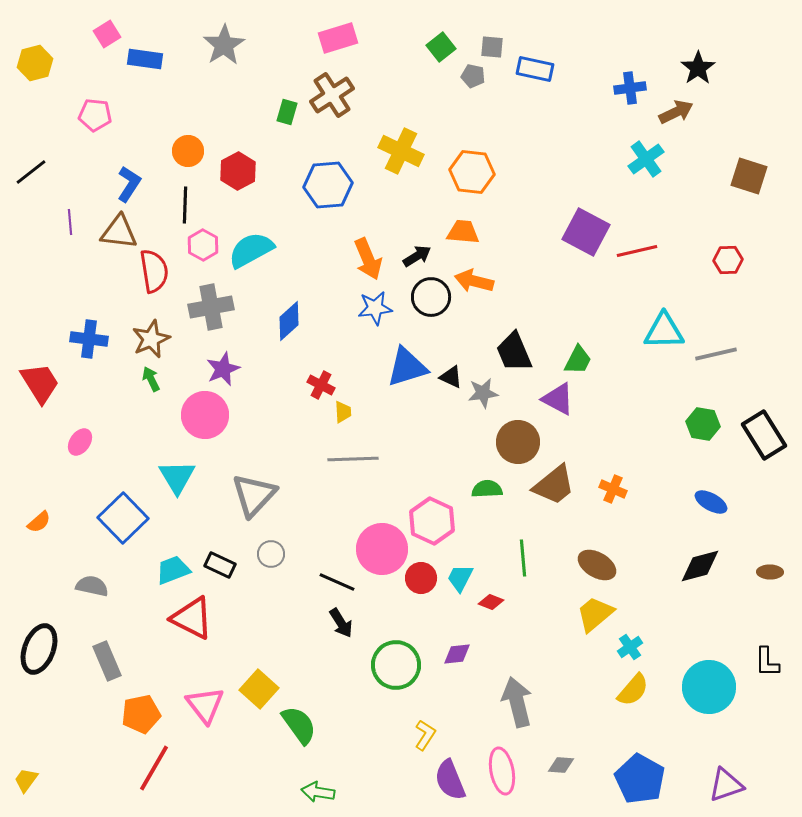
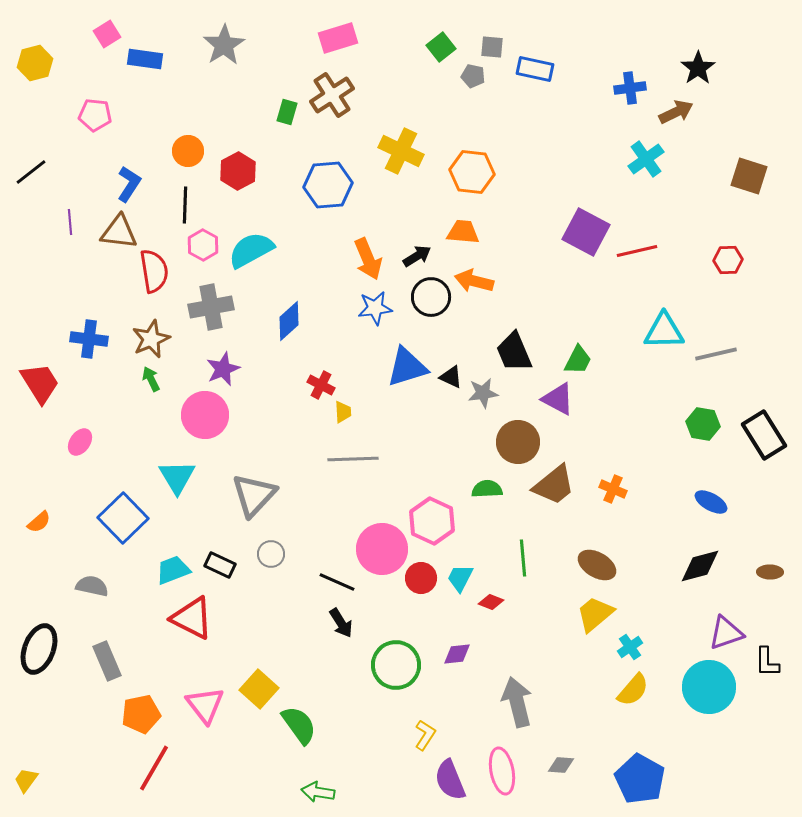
purple triangle at (726, 785): moved 152 px up
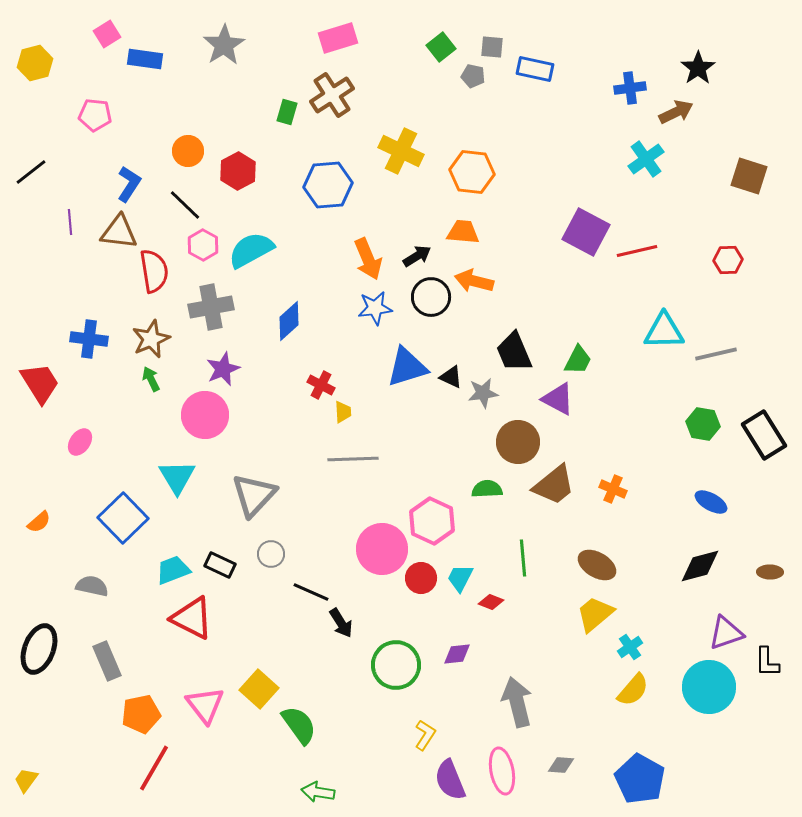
black line at (185, 205): rotated 48 degrees counterclockwise
black line at (337, 582): moved 26 px left, 10 px down
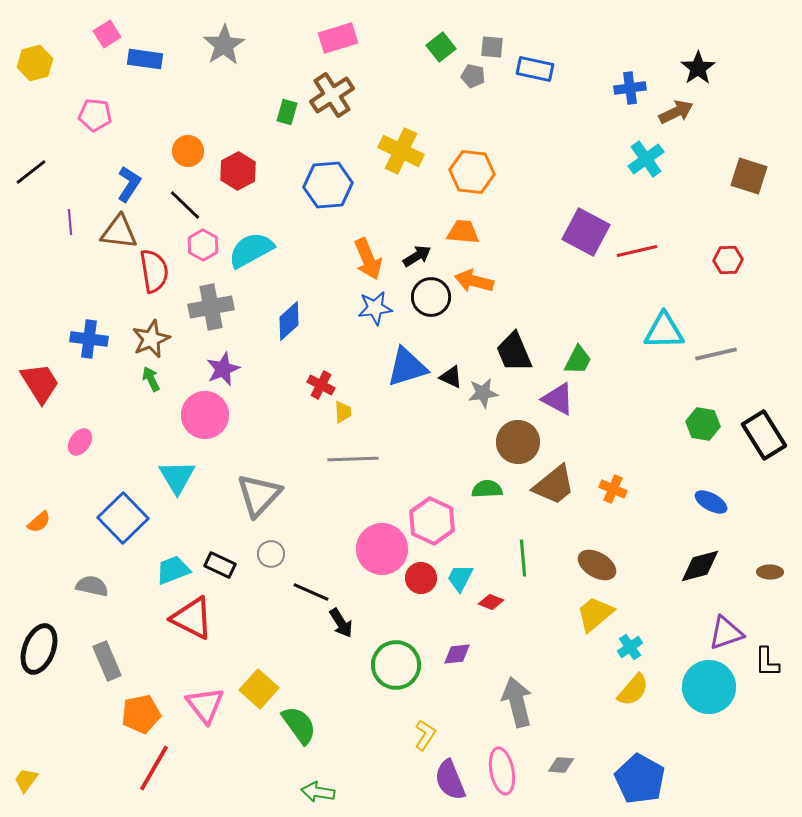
gray triangle at (254, 495): moved 5 px right
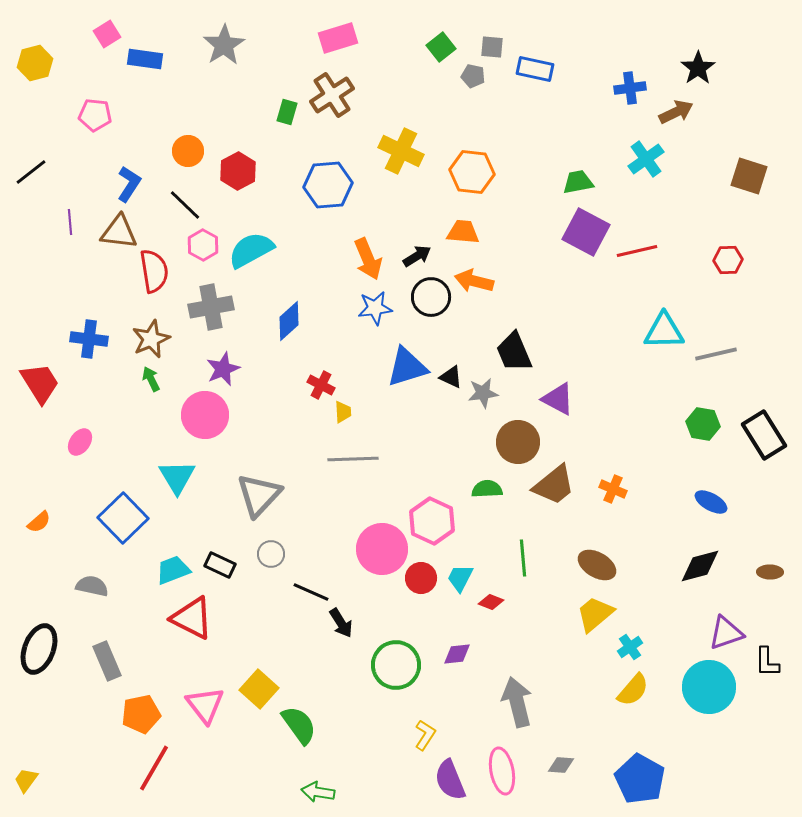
green trapezoid at (578, 360): moved 178 px up; rotated 128 degrees counterclockwise
